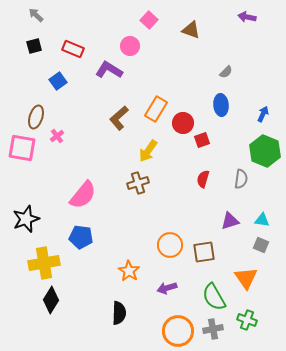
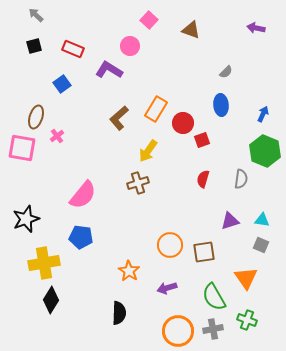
purple arrow at (247, 17): moved 9 px right, 11 px down
blue square at (58, 81): moved 4 px right, 3 px down
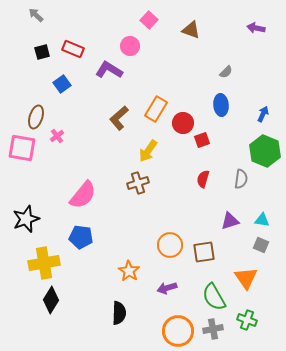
black square at (34, 46): moved 8 px right, 6 px down
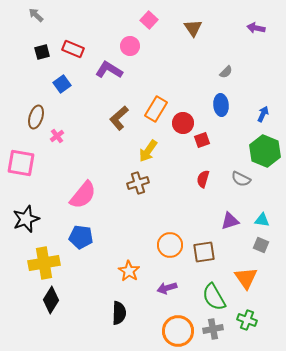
brown triangle at (191, 30): moved 2 px right, 2 px up; rotated 36 degrees clockwise
pink square at (22, 148): moved 1 px left, 15 px down
gray semicircle at (241, 179): rotated 108 degrees clockwise
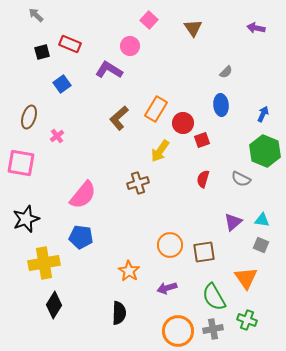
red rectangle at (73, 49): moved 3 px left, 5 px up
brown ellipse at (36, 117): moved 7 px left
yellow arrow at (148, 151): moved 12 px right
purple triangle at (230, 221): moved 3 px right, 1 px down; rotated 24 degrees counterclockwise
black diamond at (51, 300): moved 3 px right, 5 px down
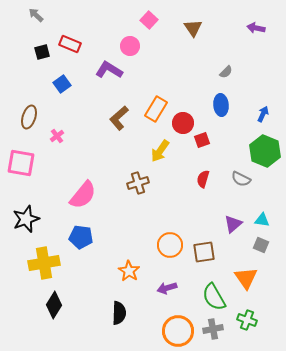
purple triangle at (233, 222): moved 2 px down
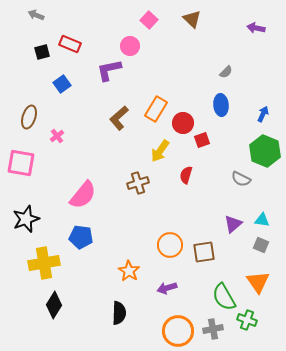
gray arrow at (36, 15): rotated 21 degrees counterclockwise
brown triangle at (193, 28): moved 1 px left, 9 px up; rotated 12 degrees counterclockwise
purple L-shape at (109, 70): rotated 44 degrees counterclockwise
red semicircle at (203, 179): moved 17 px left, 4 px up
orange triangle at (246, 278): moved 12 px right, 4 px down
green semicircle at (214, 297): moved 10 px right
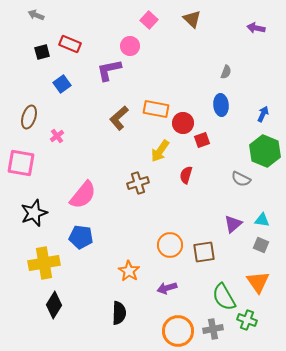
gray semicircle at (226, 72): rotated 24 degrees counterclockwise
orange rectangle at (156, 109): rotated 70 degrees clockwise
black star at (26, 219): moved 8 px right, 6 px up
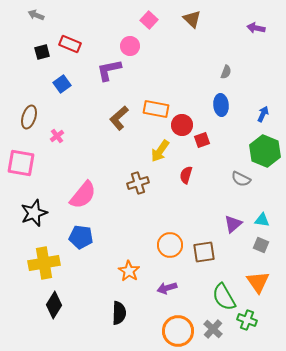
red circle at (183, 123): moved 1 px left, 2 px down
gray cross at (213, 329): rotated 36 degrees counterclockwise
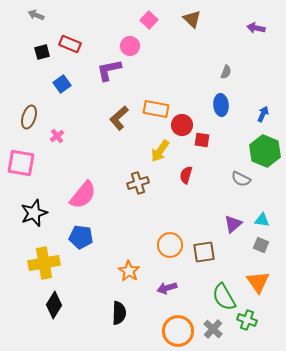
red square at (202, 140): rotated 28 degrees clockwise
